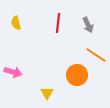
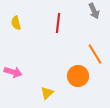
gray arrow: moved 6 px right, 14 px up
orange line: moved 1 px left, 1 px up; rotated 25 degrees clockwise
orange circle: moved 1 px right, 1 px down
yellow triangle: rotated 16 degrees clockwise
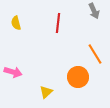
orange circle: moved 1 px down
yellow triangle: moved 1 px left, 1 px up
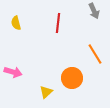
orange circle: moved 6 px left, 1 px down
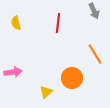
pink arrow: rotated 24 degrees counterclockwise
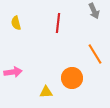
yellow triangle: rotated 40 degrees clockwise
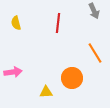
orange line: moved 1 px up
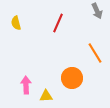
gray arrow: moved 3 px right
red line: rotated 18 degrees clockwise
pink arrow: moved 13 px right, 13 px down; rotated 84 degrees counterclockwise
yellow triangle: moved 4 px down
